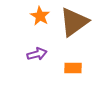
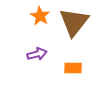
brown triangle: rotated 16 degrees counterclockwise
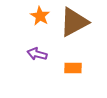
brown triangle: rotated 24 degrees clockwise
purple arrow: rotated 150 degrees counterclockwise
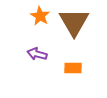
brown triangle: rotated 32 degrees counterclockwise
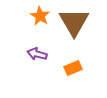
orange rectangle: rotated 24 degrees counterclockwise
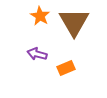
orange rectangle: moved 7 px left
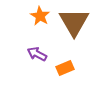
purple arrow: rotated 12 degrees clockwise
orange rectangle: moved 1 px left
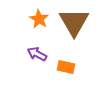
orange star: moved 1 px left, 3 px down
orange rectangle: moved 1 px right, 1 px up; rotated 36 degrees clockwise
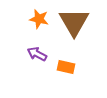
orange star: rotated 18 degrees counterclockwise
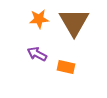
orange star: rotated 18 degrees counterclockwise
